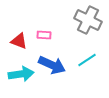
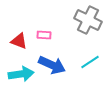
cyan line: moved 3 px right, 2 px down
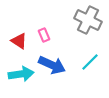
pink rectangle: rotated 64 degrees clockwise
red triangle: rotated 12 degrees clockwise
cyan line: rotated 12 degrees counterclockwise
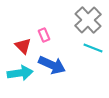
gray cross: rotated 20 degrees clockwise
red triangle: moved 4 px right, 5 px down; rotated 12 degrees clockwise
cyan line: moved 3 px right, 14 px up; rotated 66 degrees clockwise
cyan arrow: moved 1 px left, 1 px up
